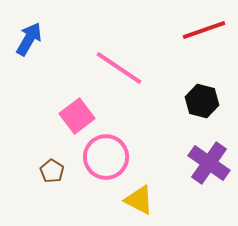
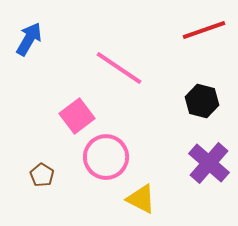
purple cross: rotated 6 degrees clockwise
brown pentagon: moved 10 px left, 4 px down
yellow triangle: moved 2 px right, 1 px up
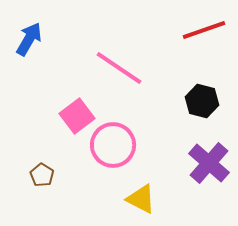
pink circle: moved 7 px right, 12 px up
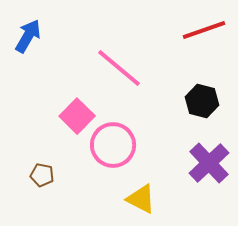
blue arrow: moved 1 px left, 3 px up
pink line: rotated 6 degrees clockwise
pink square: rotated 8 degrees counterclockwise
purple cross: rotated 6 degrees clockwise
brown pentagon: rotated 20 degrees counterclockwise
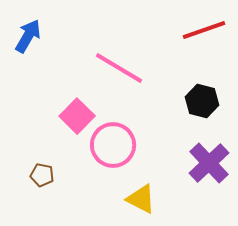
pink line: rotated 9 degrees counterclockwise
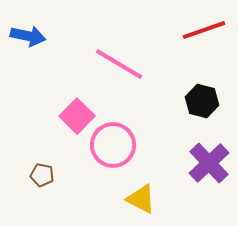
blue arrow: rotated 72 degrees clockwise
pink line: moved 4 px up
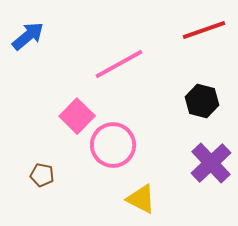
blue arrow: rotated 52 degrees counterclockwise
pink line: rotated 60 degrees counterclockwise
purple cross: moved 2 px right
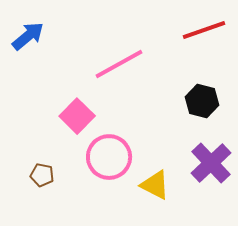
pink circle: moved 4 px left, 12 px down
yellow triangle: moved 14 px right, 14 px up
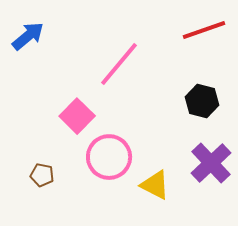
pink line: rotated 21 degrees counterclockwise
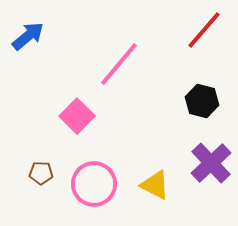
red line: rotated 30 degrees counterclockwise
pink circle: moved 15 px left, 27 px down
brown pentagon: moved 1 px left, 2 px up; rotated 10 degrees counterclockwise
